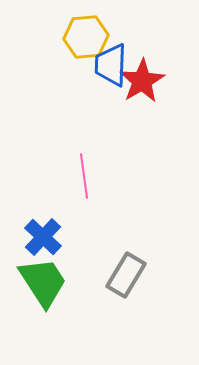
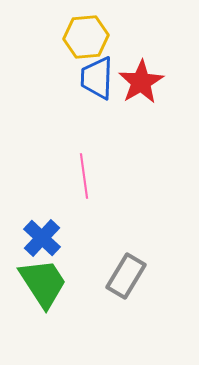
blue trapezoid: moved 14 px left, 13 px down
red star: moved 1 px left, 1 px down
blue cross: moved 1 px left, 1 px down
gray rectangle: moved 1 px down
green trapezoid: moved 1 px down
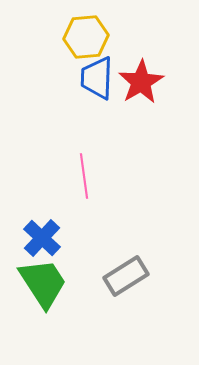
gray rectangle: rotated 27 degrees clockwise
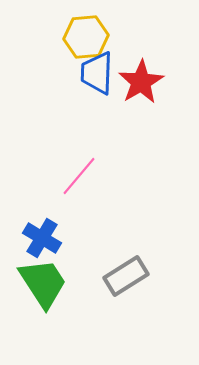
blue trapezoid: moved 5 px up
pink line: moved 5 px left; rotated 48 degrees clockwise
blue cross: rotated 12 degrees counterclockwise
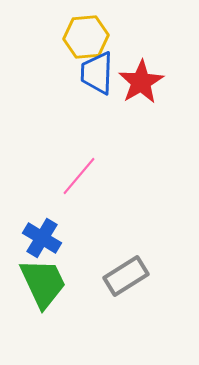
green trapezoid: rotated 8 degrees clockwise
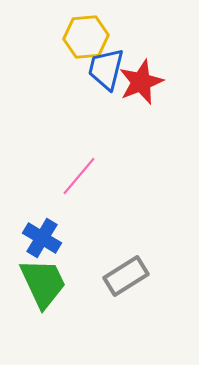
blue trapezoid: moved 9 px right, 4 px up; rotated 12 degrees clockwise
red star: rotated 9 degrees clockwise
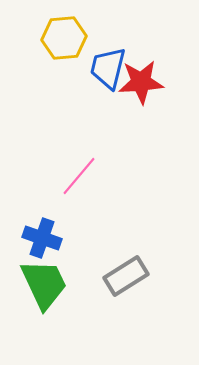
yellow hexagon: moved 22 px left, 1 px down
blue trapezoid: moved 2 px right, 1 px up
red star: rotated 18 degrees clockwise
blue cross: rotated 12 degrees counterclockwise
green trapezoid: moved 1 px right, 1 px down
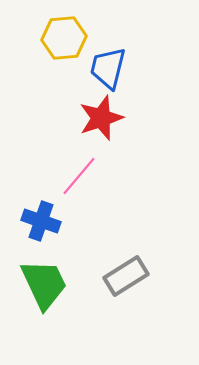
red star: moved 40 px left, 36 px down; rotated 15 degrees counterclockwise
blue cross: moved 1 px left, 17 px up
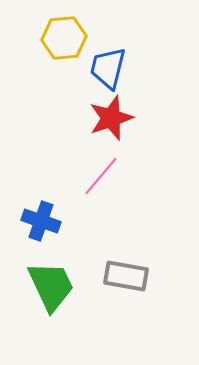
red star: moved 10 px right
pink line: moved 22 px right
gray rectangle: rotated 42 degrees clockwise
green trapezoid: moved 7 px right, 2 px down
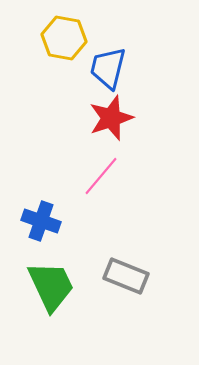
yellow hexagon: rotated 15 degrees clockwise
gray rectangle: rotated 12 degrees clockwise
